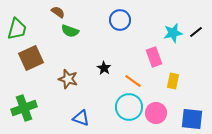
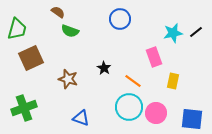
blue circle: moved 1 px up
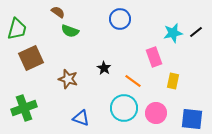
cyan circle: moved 5 px left, 1 px down
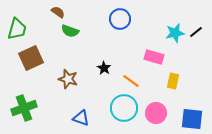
cyan star: moved 2 px right
pink rectangle: rotated 54 degrees counterclockwise
orange line: moved 2 px left
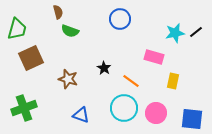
brown semicircle: rotated 40 degrees clockwise
blue triangle: moved 3 px up
